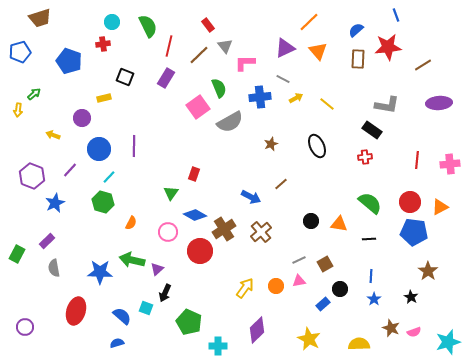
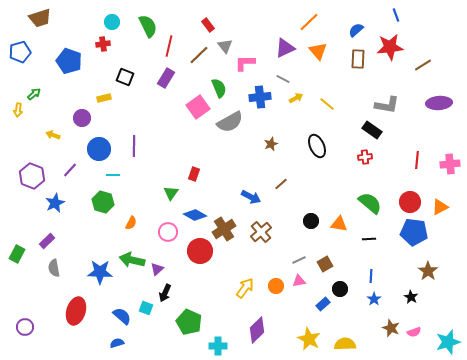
red star at (388, 47): moved 2 px right
cyan line at (109, 177): moved 4 px right, 2 px up; rotated 48 degrees clockwise
yellow semicircle at (359, 344): moved 14 px left
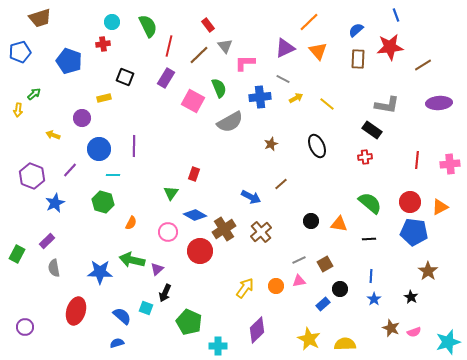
pink square at (198, 107): moved 5 px left, 6 px up; rotated 25 degrees counterclockwise
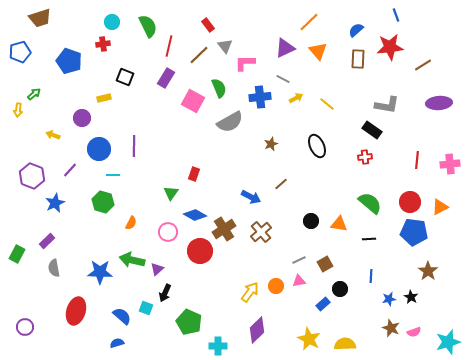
yellow arrow at (245, 288): moved 5 px right, 4 px down
blue star at (374, 299): moved 15 px right; rotated 24 degrees clockwise
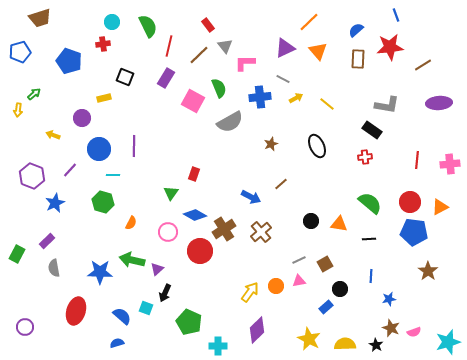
black star at (411, 297): moved 35 px left, 48 px down
blue rectangle at (323, 304): moved 3 px right, 3 px down
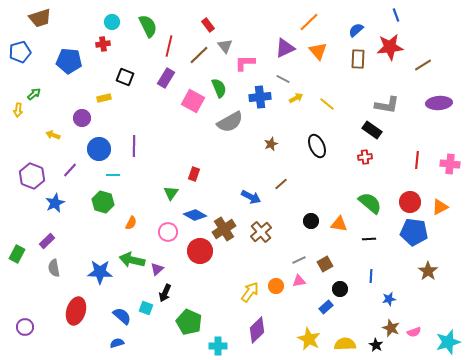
blue pentagon at (69, 61): rotated 15 degrees counterclockwise
pink cross at (450, 164): rotated 12 degrees clockwise
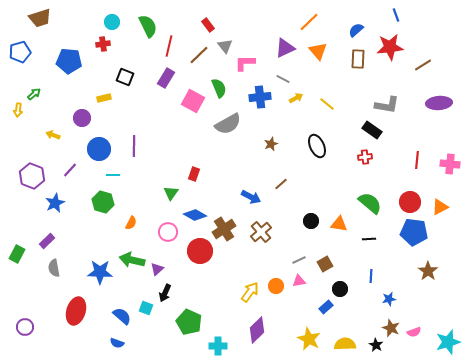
gray semicircle at (230, 122): moved 2 px left, 2 px down
blue semicircle at (117, 343): rotated 144 degrees counterclockwise
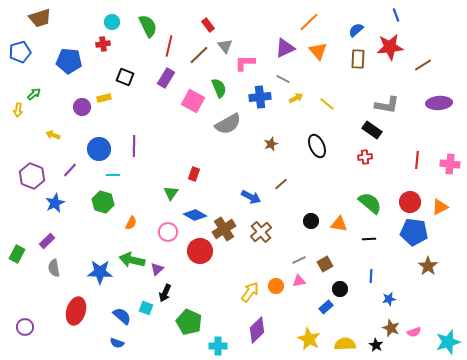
purple circle at (82, 118): moved 11 px up
brown star at (428, 271): moved 5 px up
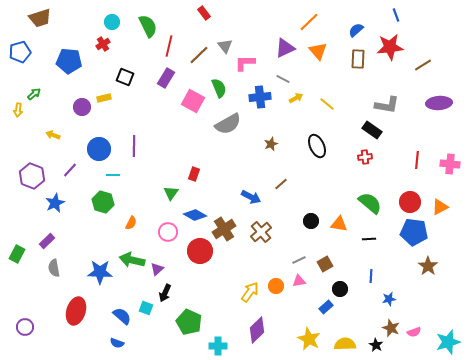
red rectangle at (208, 25): moved 4 px left, 12 px up
red cross at (103, 44): rotated 24 degrees counterclockwise
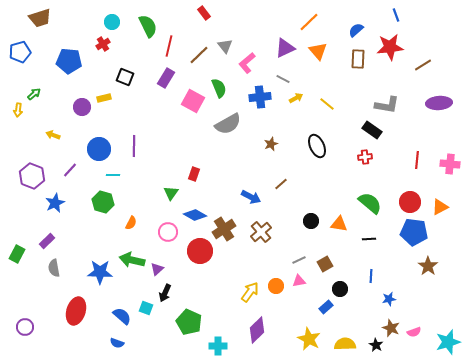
pink L-shape at (245, 63): moved 2 px right; rotated 40 degrees counterclockwise
